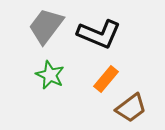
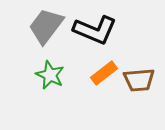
black L-shape: moved 4 px left, 4 px up
orange rectangle: moved 2 px left, 6 px up; rotated 12 degrees clockwise
brown trapezoid: moved 8 px right, 28 px up; rotated 32 degrees clockwise
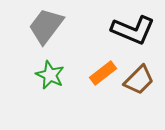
black L-shape: moved 38 px right
orange rectangle: moved 1 px left
brown trapezoid: rotated 40 degrees counterclockwise
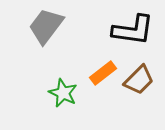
black L-shape: rotated 15 degrees counterclockwise
green star: moved 13 px right, 18 px down
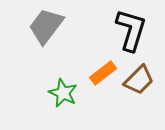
black L-shape: moved 2 px left; rotated 81 degrees counterclockwise
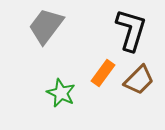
orange rectangle: rotated 16 degrees counterclockwise
green star: moved 2 px left
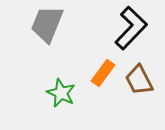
gray trapezoid: moved 1 px right, 2 px up; rotated 15 degrees counterclockwise
black L-shape: moved 2 px up; rotated 27 degrees clockwise
brown trapezoid: rotated 108 degrees clockwise
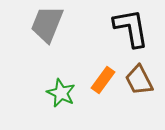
black L-shape: rotated 54 degrees counterclockwise
orange rectangle: moved 7 px down
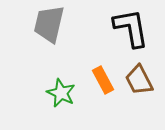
gray trapezoid: moved 2 px right; rotated 9 degrees counterclockwise
orange rectangle: rotated 64 degrees counterclockwise
